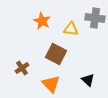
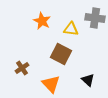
brown square: moved 5 px right
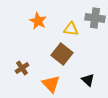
orange star: moved 4 px left
brown square: moved 1 px right; rotated 10 degrees clockwise
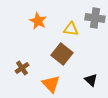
black triangle: moved 3 px right
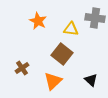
orange triangle: moved 2 px right, 3 px up; rotated 30 degrees clockwise
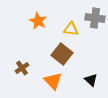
orange triangle: rotated 30 degrees counterclockwise
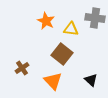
orange star: moved 8 px right
